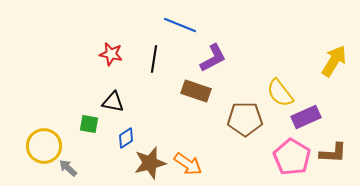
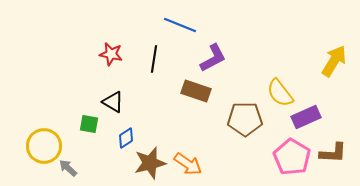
black triangle: rotated 20 degrees clockwise
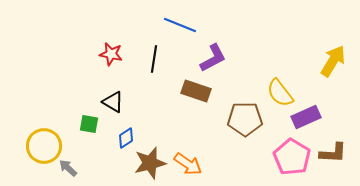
yellow arrow: moved 1 px left
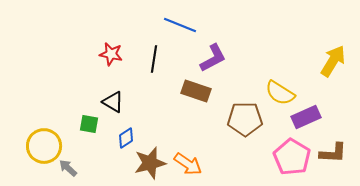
yellow semicircle: rotated 20 degrees counterclockwise
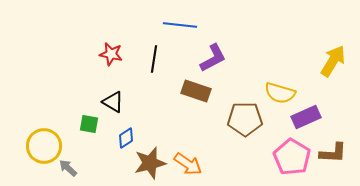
blue line: rotated 16 degrees counterclockwise
yellow semicircle: rotated 16 degrees counterclockwise
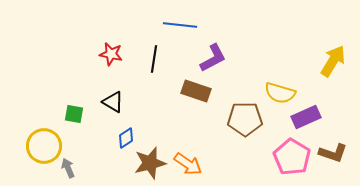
green square: moved 15 px left, 10 px up
brown L-shape: rotated 16 degrees clockwise
gray arrow: rotated 24 degrees clockwise
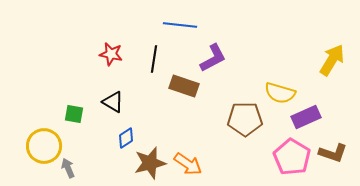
yellow arrow: moved 1 px left, 1 px up
brown rectangle: moved 12 px left, 5 px up
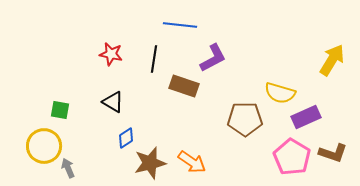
green square: moved 14 px left, 4 px up
orange arrow: moved 4 px right, 2 px up
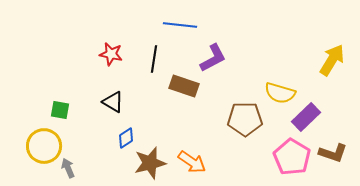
purple rectangle: rotated 20 degrees counterclockwise
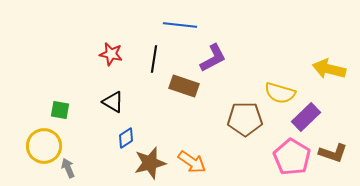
yellow arrow: moved 3 px left, 9 px down; rotated 108 degrees counterclockwise
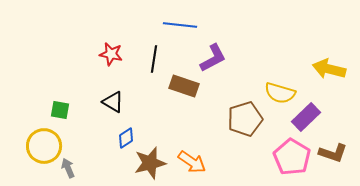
brown pentagon: rotated 16 degrees counterclockwise
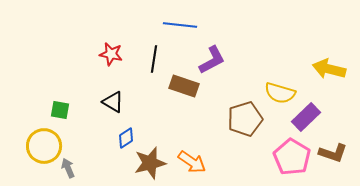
purple L-shape: moved 1 px left, 2 px down
